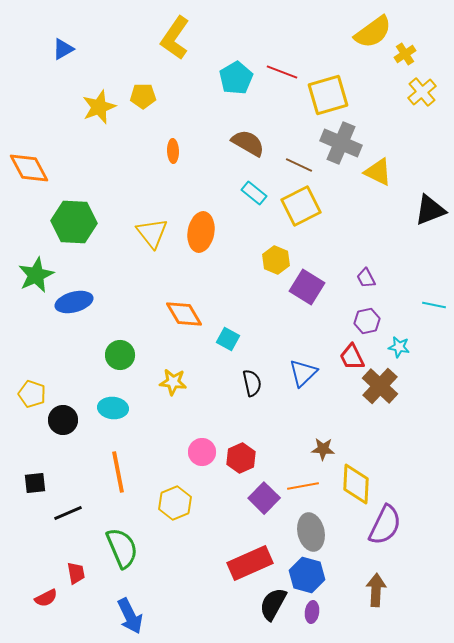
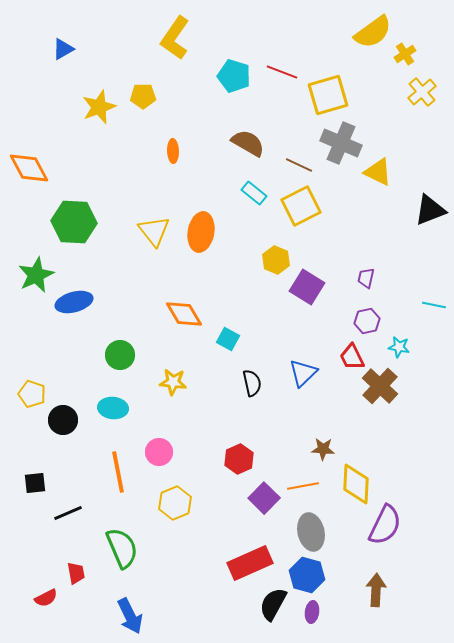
cyan pentagon at (236, 78): moved 2 px left, 2 px up; rotated 24 degrees counterclockwise
yellow triangle at (152, 233): moved 2 px right, 2 px up
purple trapezoid at (366, 278): rotated 40 degrees clockwise
pink circle at (202, 452): moved 43 px left
red hexagon at (241, 458): moved 2 px left, 1 px down
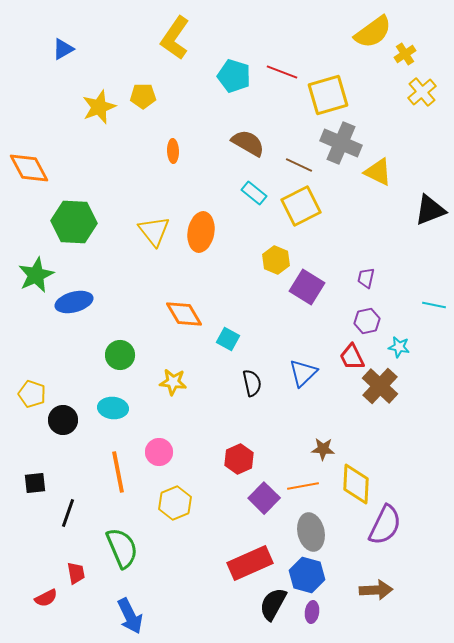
black line at (68, 513): rotated 48 degrees counterclockwise
brown arrow at (376, 590): rotated 84 degrees clockwise
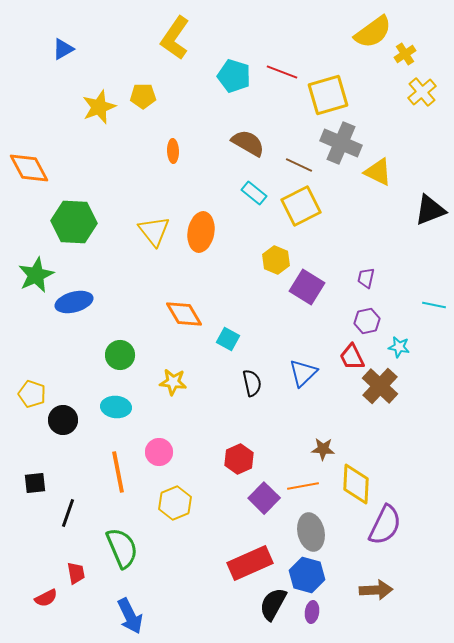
cyan ellipse at (113, 408): moved 3 px right, 1 px up
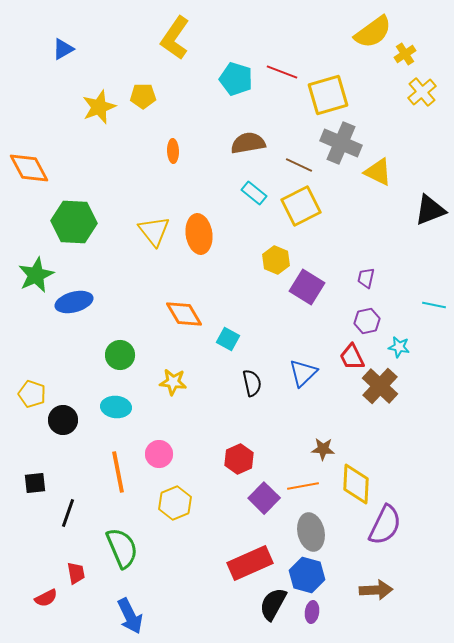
cyan pentagon at (234, 76): moved 2 px right, 3 px down
brown semicircle at (248, 143): rotated 40 degrees counterclockwise
orange ellipse at (201, 232): moved 2 px left, 2 px down; rotated 18 degrees counterclockwise
pink circle at (159, 452): moved 2 px down
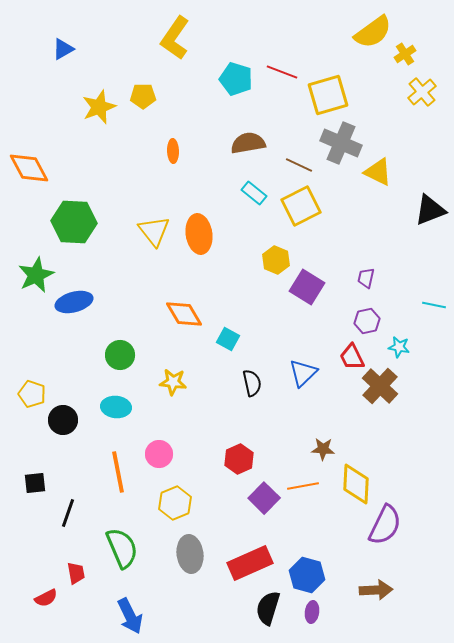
gray ellipse at (311, 532): moved 121 px left, 22 px down; rotated 6 degrees clockwise
black semicircle at (273, 604): moved 5 px left, 4 px down; rotated 12 degrees counterclockwise
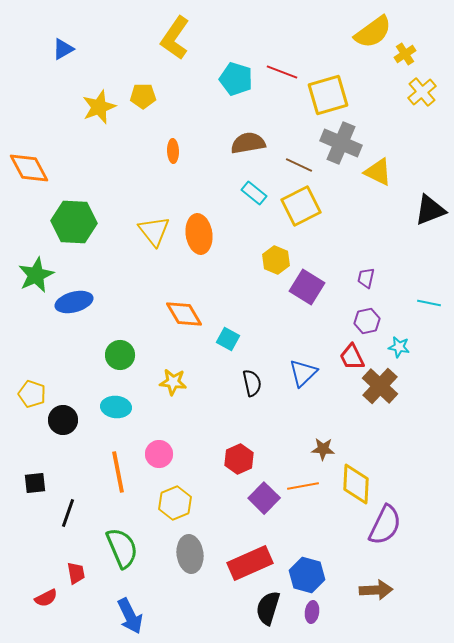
cyan line at (434, 305): moved 5 px left, 2 px up
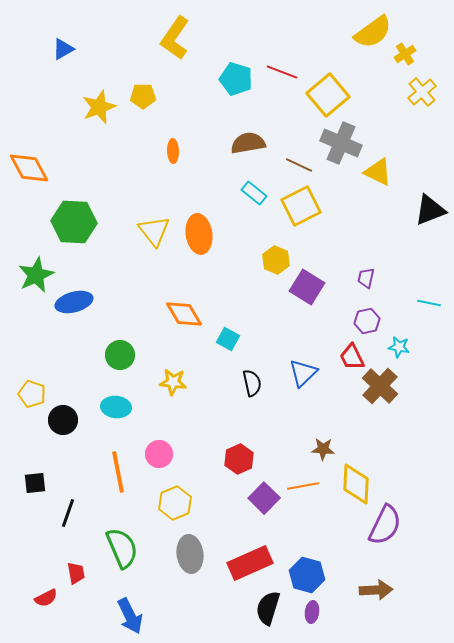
yellow square at (328, 95): rotated 24 degrees counterclockwise
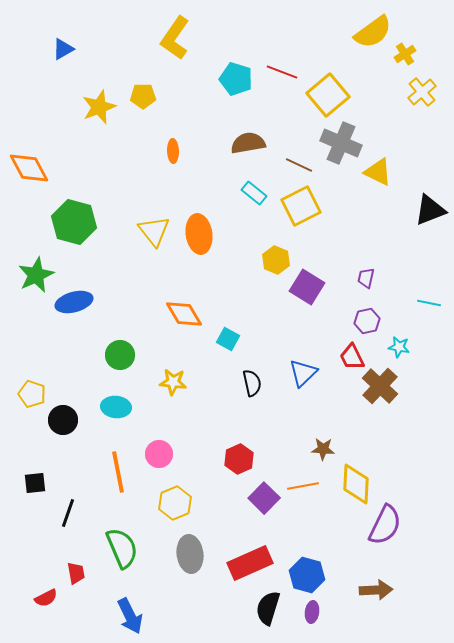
green hexagon at (74, 222): rotated 12 degrees clockwise
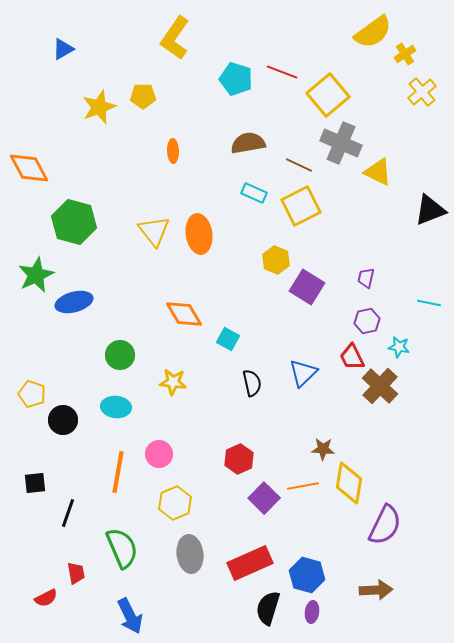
cyan rectangle at (254, 193): rotated 15 degrees counterclockwise
orange line at (118, 472): rotated 21 degrees clockwise
yellow diamond at (356, 484): moved 7 px left, 1 px up; rotated 6 degrees clockwise
